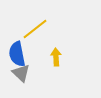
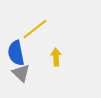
blue semicircle: moved 1 px left, 1 px up
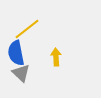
yellow line: moved 8 px left
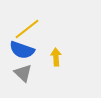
blue semicircle: moved 6 px right, 3 px up; rotated 60 degrees counterclockwise
gray triangle: moved 2 px right
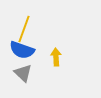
yellow line: moved 3 px left; rotated 32 degrees counterclockwise
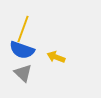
yellow line: moved 1 px left
yellow arrow: rotated 66 degrees counterclockwise
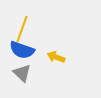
yellow line: moved 1 px left
gray triangle: moved 1 px left
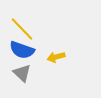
yellow line: rotated 64 degrees counterclockwise
yellow arrow: rotated 36 degrees counterclockwise
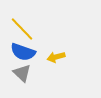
blue semicircle: moved 1 px right, 2 px down
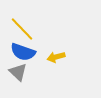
gray triangle: moved 4 px left, 1 px up
